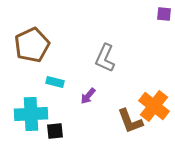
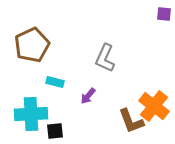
brown L-shape: moved 1 px right
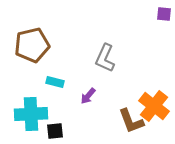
brown pentagon: rotated 12 degrees clockwise
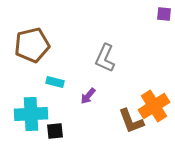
orange cross: rotated 20 degrees clockwise
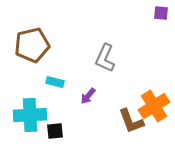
purple square: moved 3 px left, 1 px up
cyan cross: moved 1 px left, 1 px down
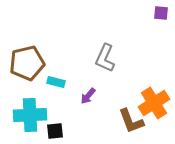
brown pentagon: moved 5 px left, 18 px down
cyan rectangle: moved 1 px right
orange cross: moved 3 px up
